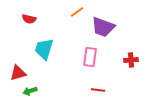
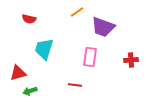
red line: moved 23 px left, 5 px up
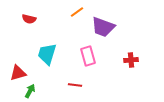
cyan trapezoid: moved 3 px right, 5 px down
pink rectangle: moved 2 px left, 1 px up; rotated 24 degrees counterclockwise
green arrow: rotated 136 degrees clockwise
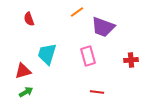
red semicircle: rotated 56 degrees clockwise
red triangle: moved 5 px right, 2 px up
red line: moved 22 px right, 7 px down
green arrow: moved 4 px left, 1 px down; rotated 32 degrees clockwise
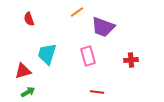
green arrow: moved 2 px right
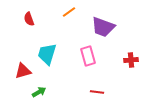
orange line: moved 8 px left
green arrow: moved 11 px right
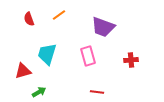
orange line: moved 10 px left, 3 px down
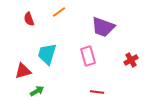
orange line: moved 3 px up
red cross: rotated 24 degrees counterclockwise
green arrow: moved 2 px left, 1 px up
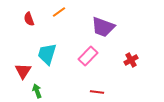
pink rectangle: rotated 60 degrees clockwise
red triangle: rotated 42 degrees counterclockwise
green arrow: rotated 80 degrees counterclockwise
